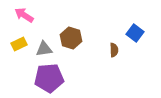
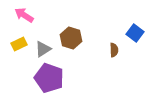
gray triangle: moved 1 px left; rotated 24 degrees counterclockwise
purple pentagon: rotated 24 degrees clockwise
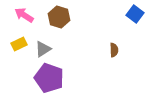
blue square: moved 19 px up
brown hexagon: moved 12 px left, 21 px up
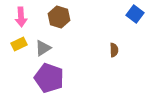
pink arrow: moved 3 px left, 2 px down; rotated 126 degrees counterclockwise
gray triangle: moved 1 px up
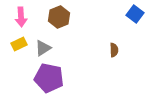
brown hexagon: rotated 20 degrees clockwise
purple pentagon: rotated 8 degrees counterclockwise
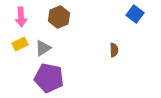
yellow rectangle: moved 1 px right
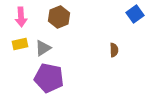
blue square: rotated 18 degrees clockwise
yellow rectangle: rotated 14 degrees clockwise
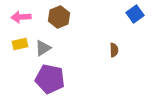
pink arrow: rotated 90 degrees clockwise
purple pentagon: moved 1 px right, 1 px down
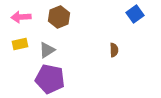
gray triangle: moved 4 px right, 2 px down
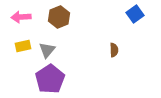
yellow rectangle: moved 3 px right, 2 px down
gray triangle: rotated 18 degrees counterclockwise
purple pentagon: rotated 28 degrees clockwise
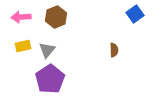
brown hexagon: moved 3 px left
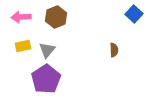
blue square: moved 1 px left; rotated 12 degrees counterclockwise
purple pentagon: moved 4 px left
